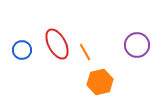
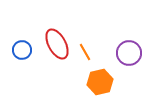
purple circle: moved 8 px left, 8 px down
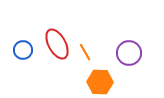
blue circle: moved 1 px right
orange hexagon: rotated 15 degrees clockwise
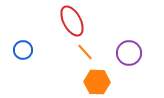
red ellipse: moved 15 px right, 23 px up
orange line: rotated 12 degrees counterclockwise
orange hexagon: moved 3 px left
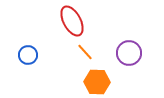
blue circle: moved 5 px right, 5 px down
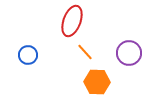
red ellipse: rotated 48 degrees clockwise
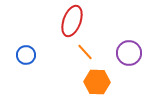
blue circle: moved 2 px left
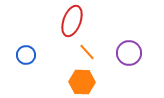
orange line: moved 2 px right
orange hexagon: moved 15 px left
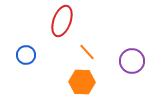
red ellipse: moved 10 px left
purple circle: moved 3 px right, 8 px down
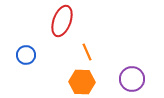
orange line: rotated 18 degrees clockwise
purple circle: moved 18 px down
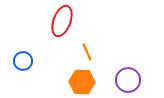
blue circle: moved 3 px left, 6 px down
purple circle: moved 4 px left, 1 px down
